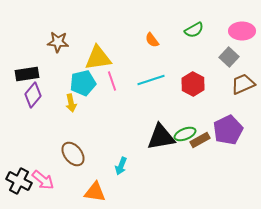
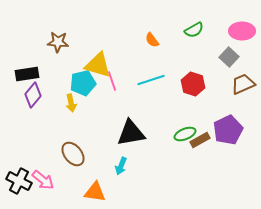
yellow triangle: moved 7 px down; rotated 24 degrees clockwise
red hexagon: rotated 10 degrees counterclockwise
black triangle: moved 30 px left, 4 px up
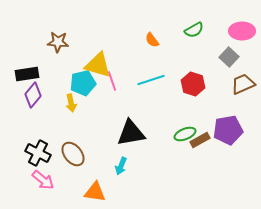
purple pentagon: rotated 16 degrees clockwise
black cross: moved 19 px right, 28 px up
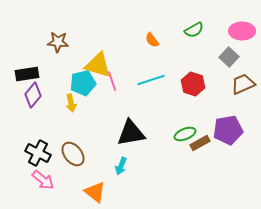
brown rectangle: moved 3 px down
orange triangle: rotated 30 degrees clockwise
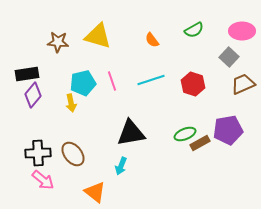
yellow triangle: moved 29 px up
black cross: rotated 30 degrees counterclockwise
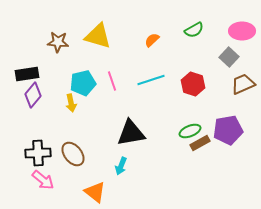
orange semicircle: rotated 84 degrees clockwise
green ellipse: moved 5 px right, 3 px up
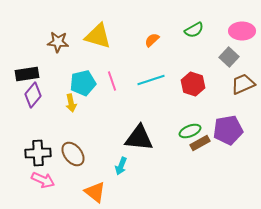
black triangle: moved 8 px right, 5 px down; rotated 16 degrees clockwise
pink arrow: rotated 15 degrees counterclockwise
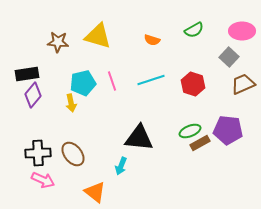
orange semicircle: rotated 119 degrees counterclockwise
purple pentagon: rotated 16 degrees clockwise
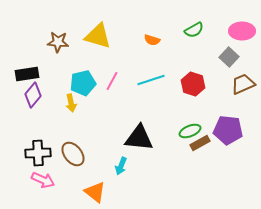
pink line: rotated 48 degrees clockwise
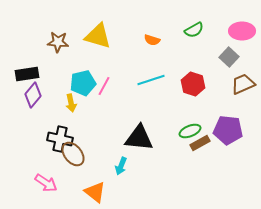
pink line: moved 8 px left, 5 px down
black cross: moved 22 px right, 14 px up; rotated 15 degrees clockwise
pink arrow: moved 3 px right, 3 px down; rotated 10 degrees clockwise
